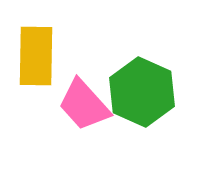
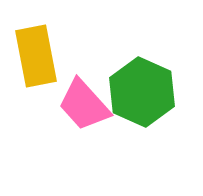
yellow rectangle: rotated 12 degrees counterclockwise
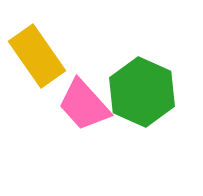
yellow rectangle: moved 1 px right; rotated 24 degrees counterclockwise
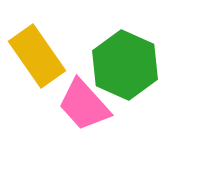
green hexagon: moved 17 px left, 27 px up
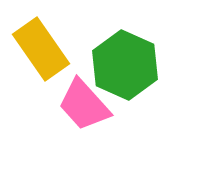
yellow rectangle: moved 4 px right, 7 px up
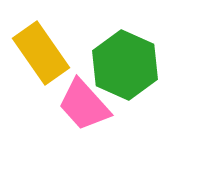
yellow rectangle: moved 4 px down
